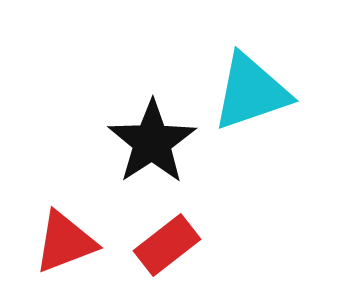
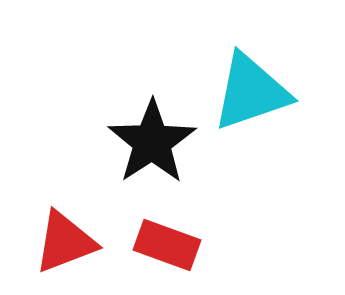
red rectangle: rotated 58 degrees clockwise
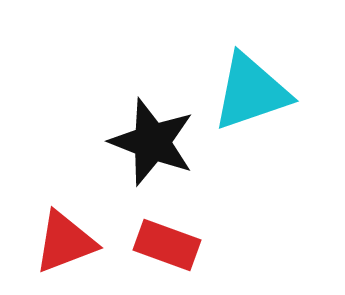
black star: rotated 18 degrees counterclockwise
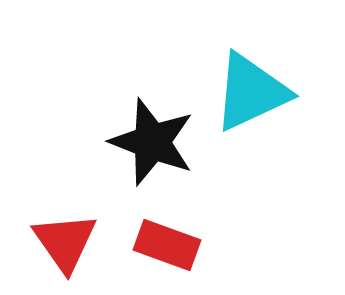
cyan triangle: rotated 6 degrees counterclockwise
red triangle: rotated 44 degrees counterclockwise
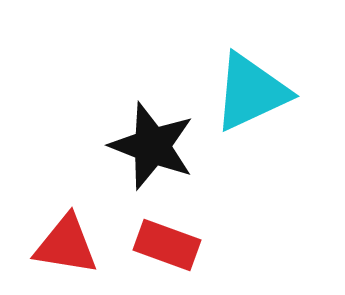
black star: moved 4 px down
red triangle: moved 1 px right, 3 px down; rotated 46 degrees counterclockwise
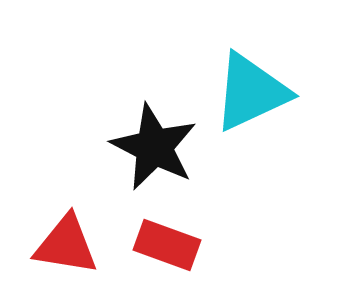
black star: moved 2 px right, 1 px down; rotated 6 degrees clockwise
